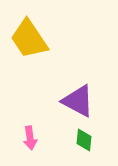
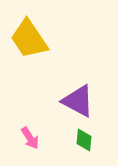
pink arrow: rotated 25 degrees counterclockwise
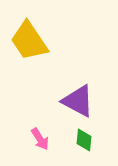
yellow trapezoid: moved 2 px down
pink arrow: moved 10 px right, 1 px down
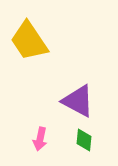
pink arrow: rotated 45 degrees clockwise
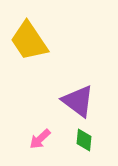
purple triangle: rotated 9 degrees clockwise
pink arrow: rotated 35 degrees clockwise
